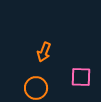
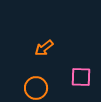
orange arrow: moved 4 px up; rotated 30 degrees clockwise
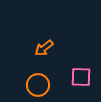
orange circle: moved 2 px right, 3 px up
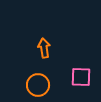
orange arrow: rotated 120 degrees clockwise
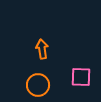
orange arrow: moved 2 px left, 1 px down
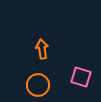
pink square: rotated 15 degrees clockwise
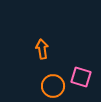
orange circle: moved 15 px right, 1 px down
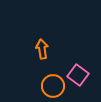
pink square: moved 3 px left, 2 px up; rotated 20 degrees clockwise
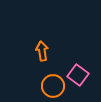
orange arrow: moved 2 px down
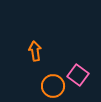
orange arrow: moved 7 px left
